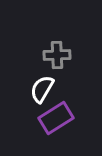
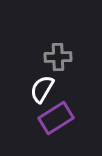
gray cross: moved 1 px right, 2 px down
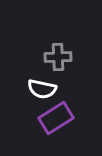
white semicircle: rotated 108 degrees counterclockwise
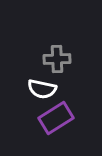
gray cross: moved 1 px left, 2 px down
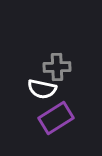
gray cross: moved 8 px down
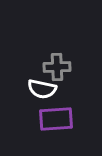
purple rectangle: moved 1 px down; rotated 28 degrees clockwise
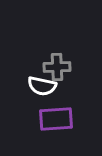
white semicircle: moved 3 px up
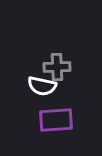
purple rectangle: moved 1 px down
